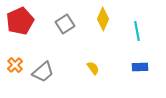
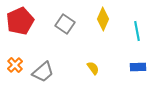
gray square: rotated 24 degrees counterclockwise
blue rectangle: moved 2 px left
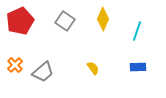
gray square: moved 3 px up
cyan line: rotated 30 degrees clockwise
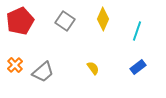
blue rectangle: rotated 35 degrees counterclockwise
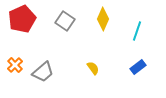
red pentagon: moved 2 px right, 2 px up
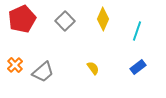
gray square: rotated 12 degrees clockwise
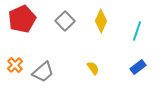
yellow diamond: moved 2 px left, 2 px down
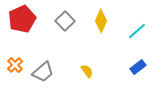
cyan line: rotated 30 degrees clockwise
yellow semicircle: moved 6 px left, 3 px down
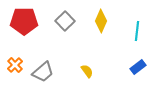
red pentagon: moved 2 px right, 2 px down; rotated 24 degrees clockwise
cyan line: rotated 42 degrees counterclockwise
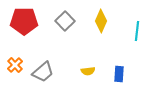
blue rectangle: moved 19 px left, 7 px down; rotated 49 degrees counterclockwise
yellow semicircle: moved 1 px right; rotated 120 degrees clockwise
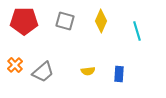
gray square: rotated 30 degrees counterclockwise
cyan line: rotated 24 degrees counterclockwise
